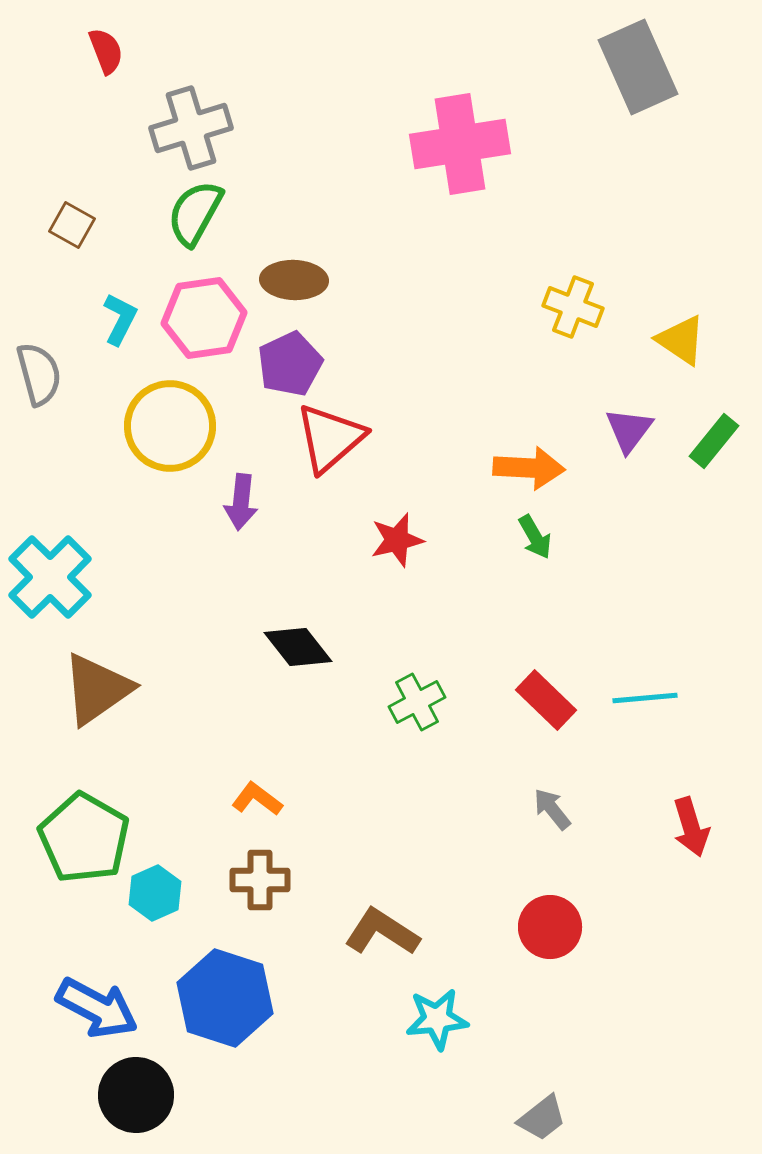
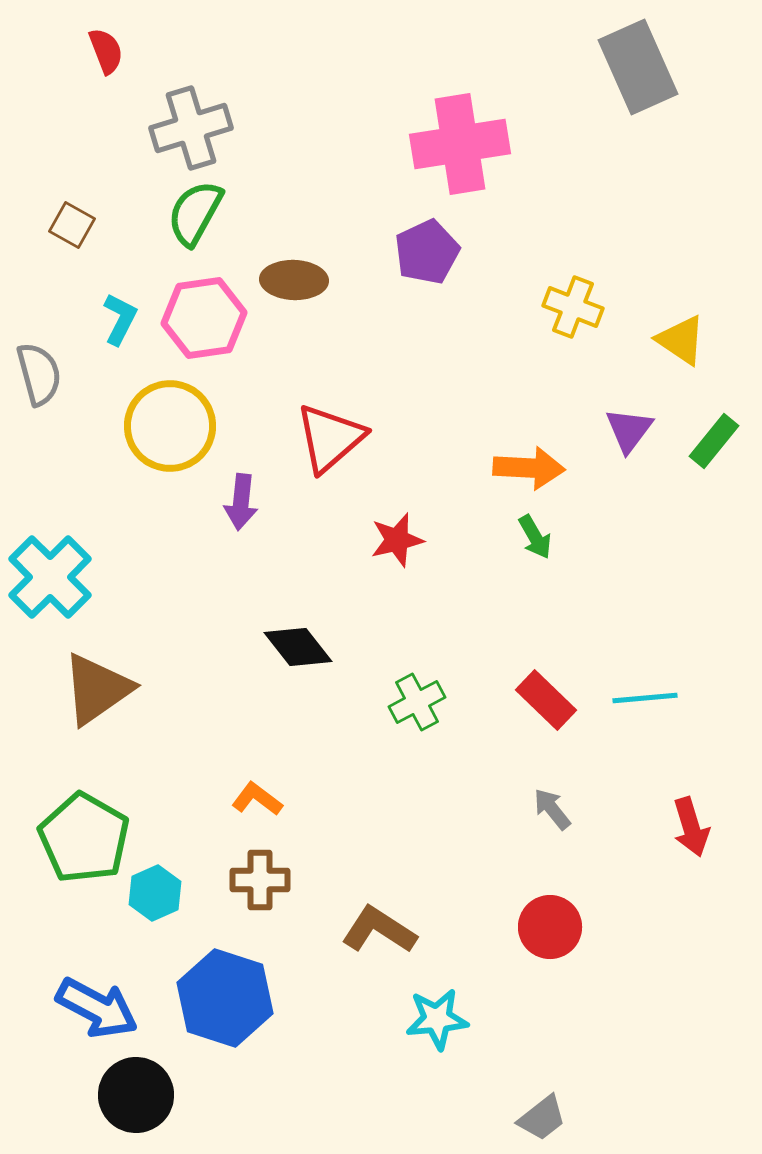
purple pentagon: moved 137 px right, 112 px up
brown L-shape: moved 3 px left, 2 px up
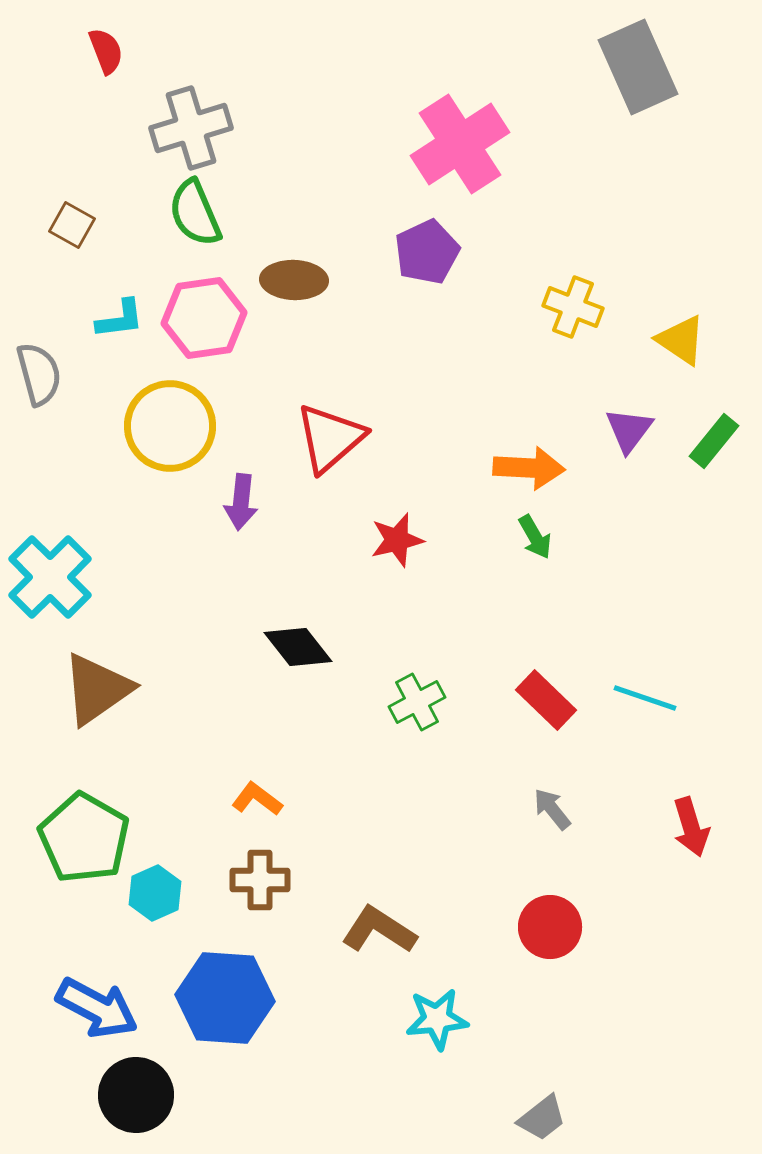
pink cross: rotated 24 degrees counterclockwise
green semicircle: rotated 52 degrees counterclockwise
cyan L-shape: rotated 56 degrees clockwise
cyan line: rotated 24 degrees clockwise
blue hexagon: rotated 14 degrees counterclockwise
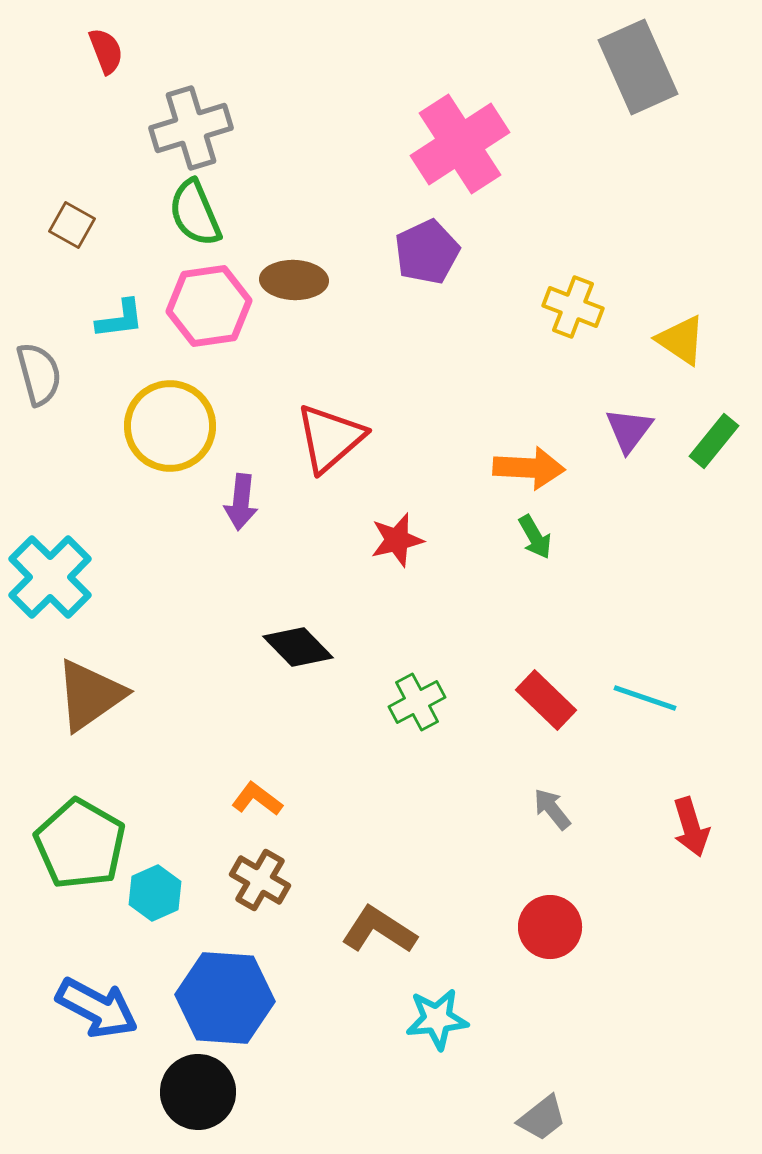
pink hexagon: moved 5 px right, 12 px up
black diamond: rotated 6 degrees counterclockwise
brown triangle: moved 7 px left, 6 px down
green pentagon: moved 4 px left, 6 px down
brown cross: rotated 30 degrees clockwise
black circle: moved 62 px right, 3 px up
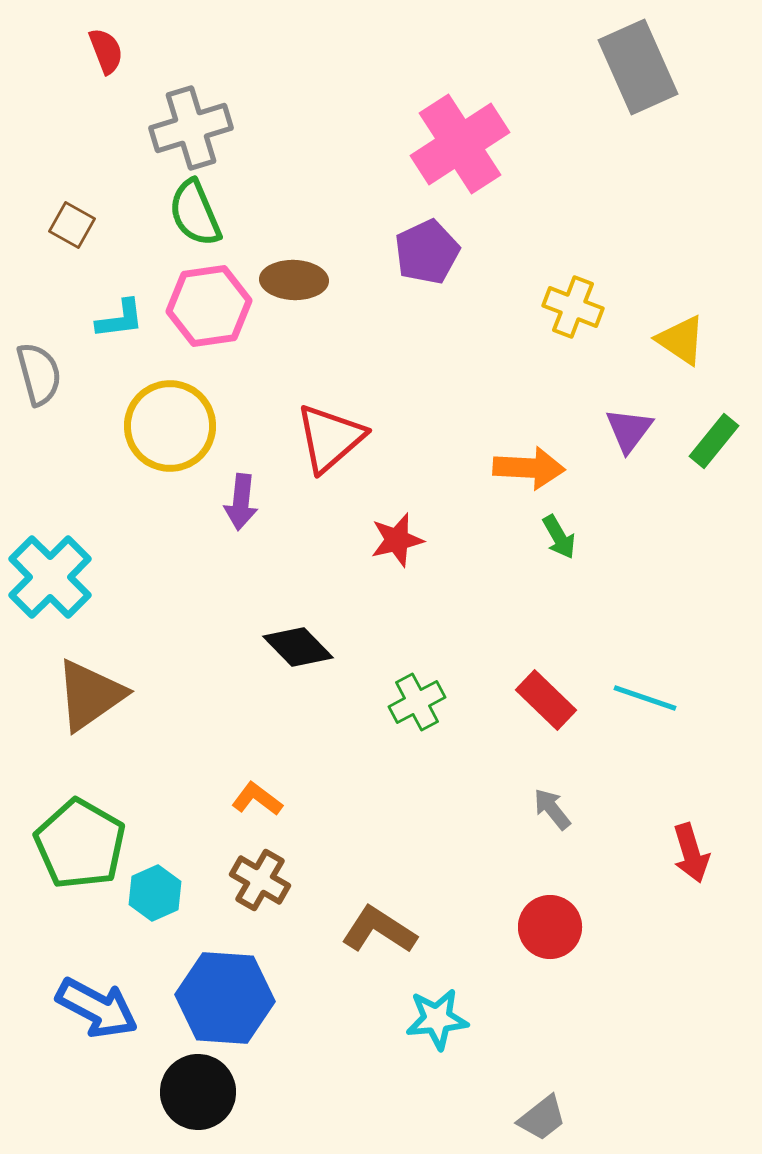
green arrow: moved 24 px right
red arrow: moved 26 px down
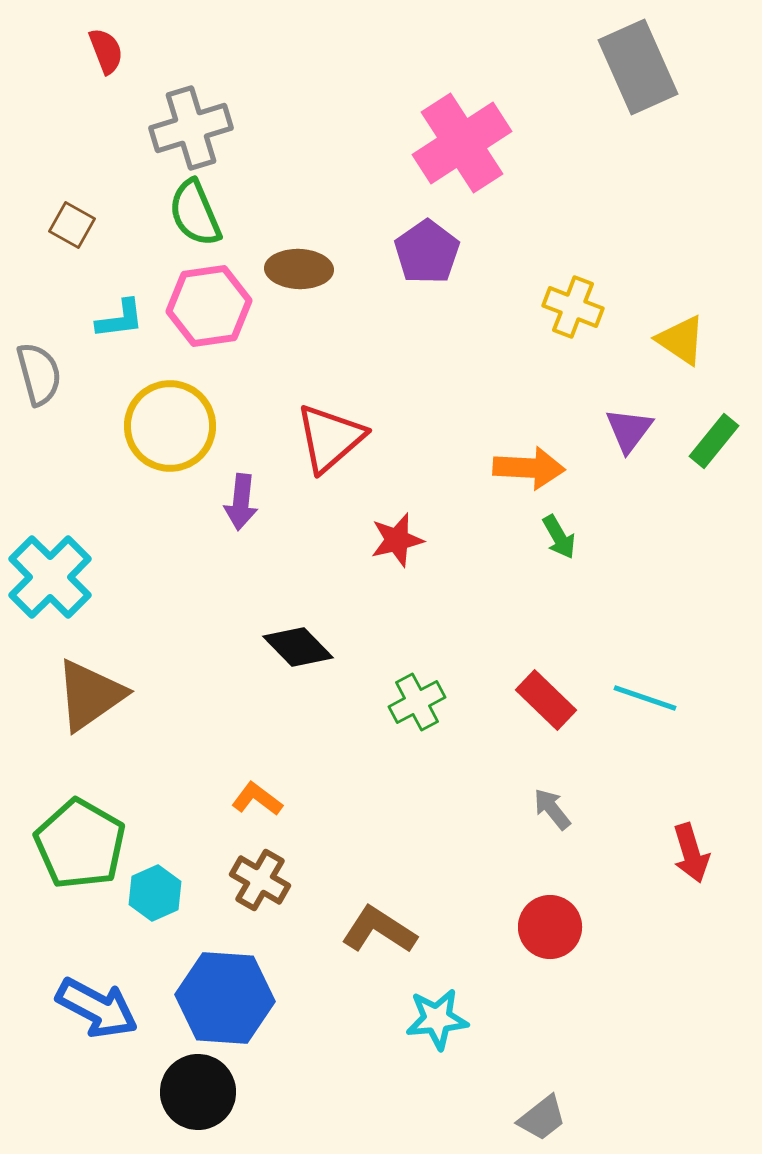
pink cross: moved 2 px right, 1 px up
purple pentagon: rotated 10 degrees counterclockwise
brown ellipse: moved 5 px right, 11 px up
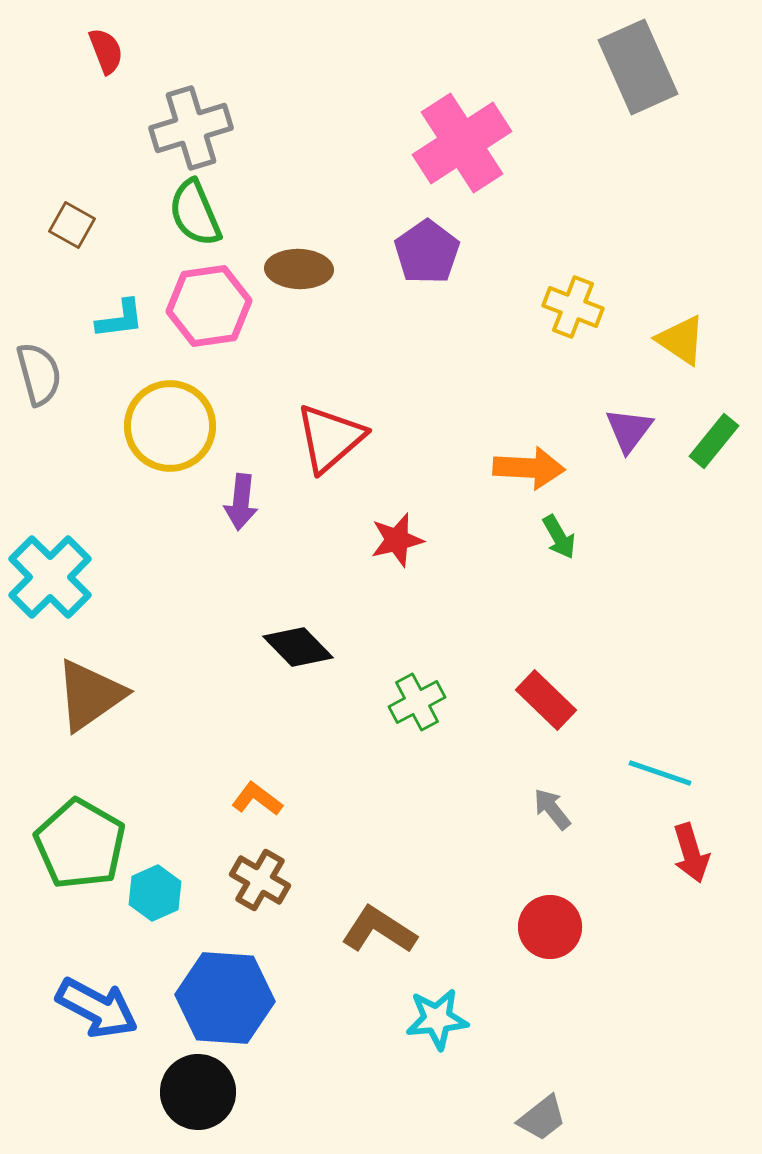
cyan line: moved 15 px right, 75 px down
